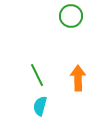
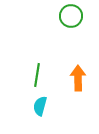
green line: rotated 35 degrees clockwise
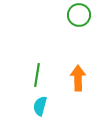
green circle: moved 8 px right, 1 px up
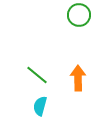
green line: rotated 60 degrees counterclockwise
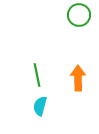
green line: rotated 40 degrees clockwise
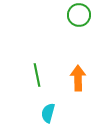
cyan semicircle: moved 8 px right, 7 px down
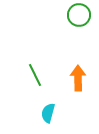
green line: moved 2 px left; rotated 15 degrees counterclockwise
